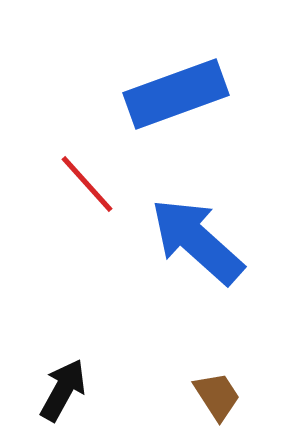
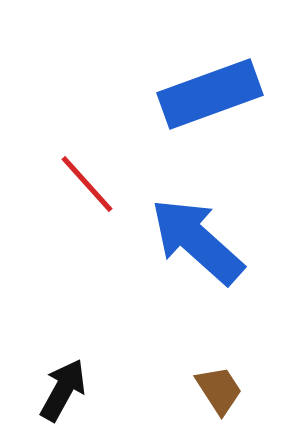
blue rectangle: moved 34 px right
brown trapezoid: moved 2 px right, 6 px up
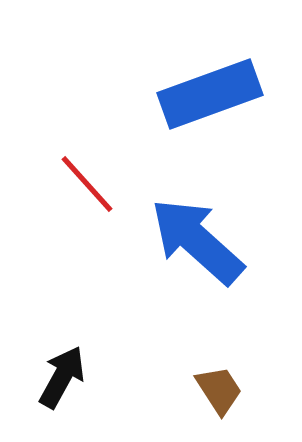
black arrow: moved 1 px left, 13 px up
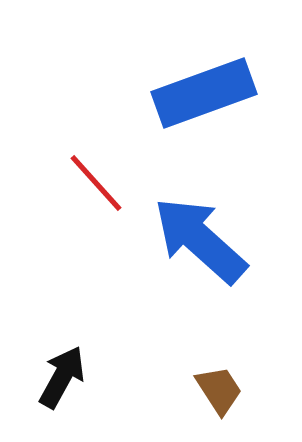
blue rectangle: moved 6 px left, 1 px up
red line: moved 9 px right, 1 px up
blue arrow: moved 3 px right, 1 px up
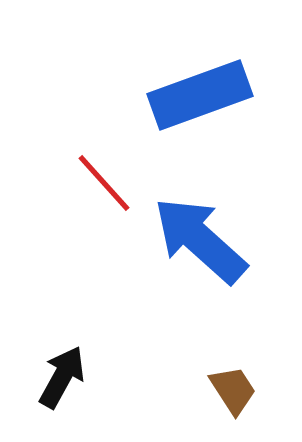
blue rectangle: moved 4 px left, 2 px down
red line: moved 8 px right
brown trapezoid: moved 14 px right
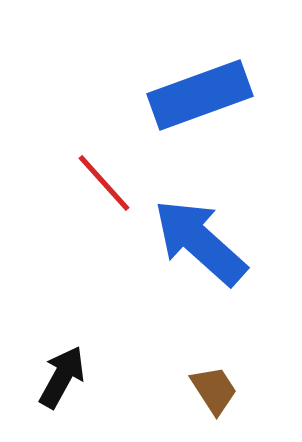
blue arrow: moved 2 px down
brown trapezoid: moved 19 px left
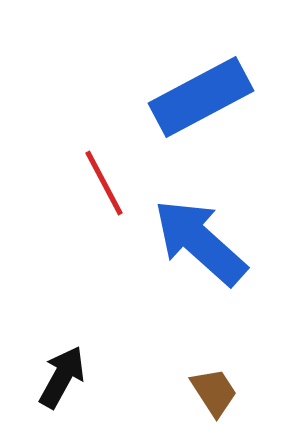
blue rectangle: moved 1 px right, 2 px down; rotated 8 degrees counterclockwise
red line: rotated 14 degrees clockwise
brown trapezoid: moved 2 px down
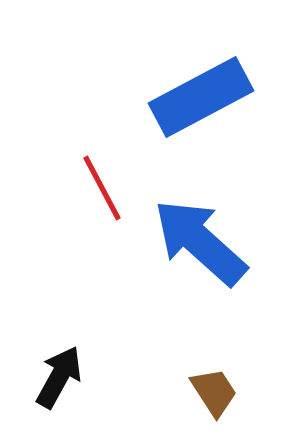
red line: moved 2 px left, 5 px down
black arrow: moved 3 px left
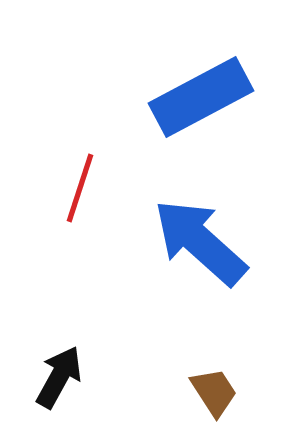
red line: moved 22 px left; rotated 46 degrees clockwise
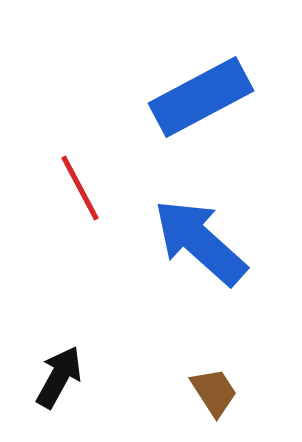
red line: rotated 46 degrees counterclockwise
